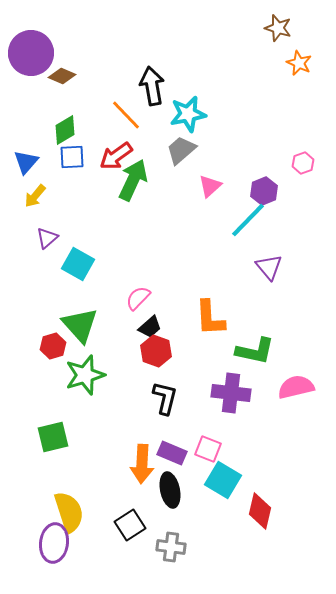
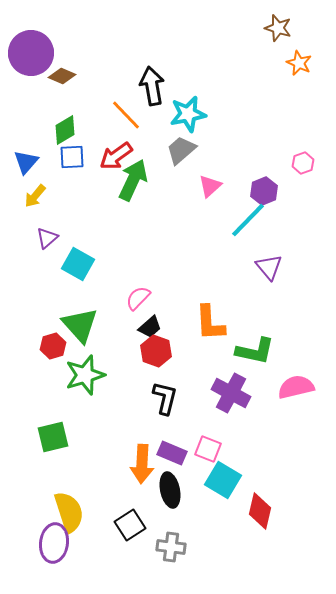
orange L-shape at (210, 318): moved 5 px down
purple cross at (231, 393): rotated 21 degrees clockwise
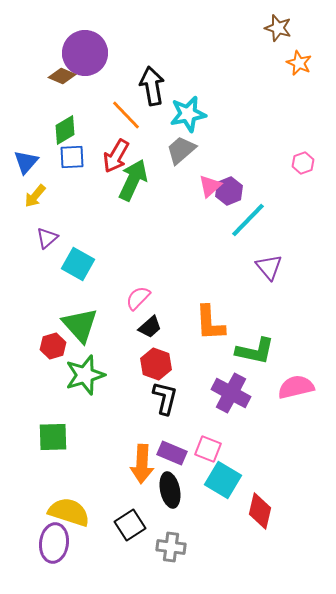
purple circle at (31, 53): moved 54 px right
red arrow at (116, 156): rotated 24 degrees counterclockwise
purple hexagon at (264, 191): moved 35 px left
red hexagon at (156, 351): moved 13 px down
green square at (53, 437): rotated 12 degrees clockwise
yellow semicircle at (69, 512): rotated 54 degrees counterclockwise
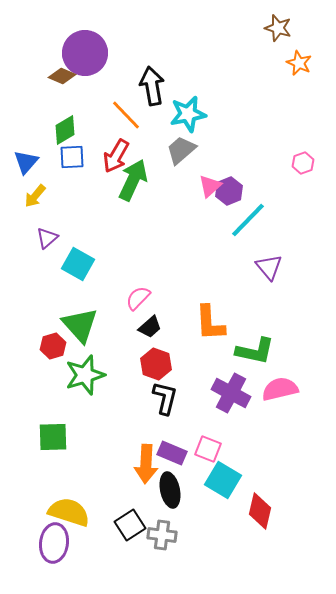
pink semicircle at (296, 387): moved 16 px left, 2 px down
orange arrow at (142, 464): moved 4 px right
gray cross at (171, 547): moved 9 px left, 12 px up
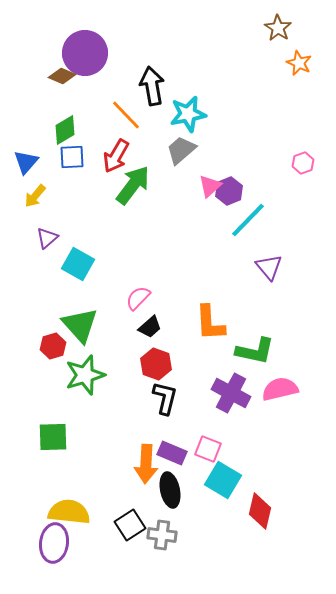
brown star at (278, 28): rotated 16 degrees clockwise
green arrow at (133, 180): moved 5 px down; rotated 12 degrees clockwise
yellow semicircle at (69, 512): rotated 12 degrees counterclockwise
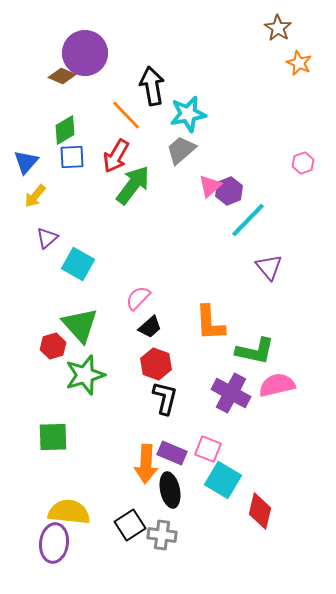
pink semicircle at (280, 389): moved 3 px left, 4 px up
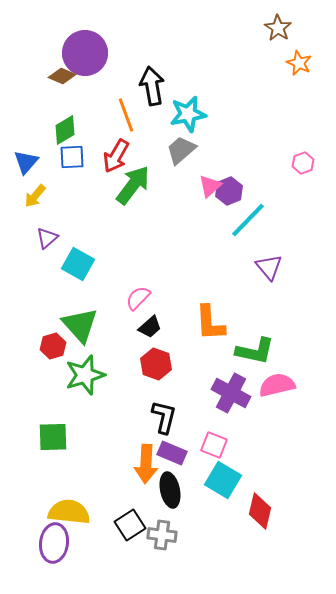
orange line at (126, 115): rotated 24 degrees clockwise
black L-shape at (165, 398): moved 1 px left, 19 px down
pink square at (208, 449): moved 6 px right, 4 px up
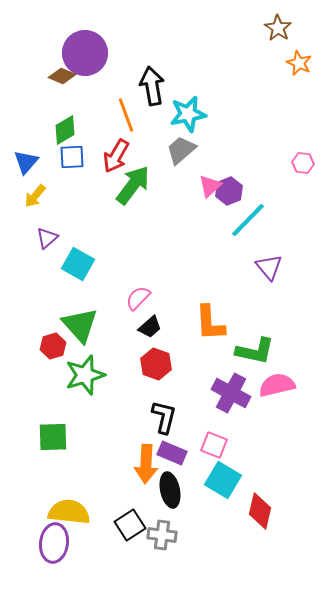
pink hexagon at (303, 163): rotated 25 degrees clockwise
